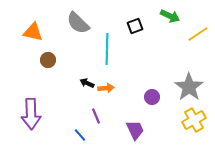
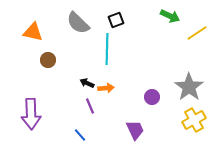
black square: moved 19 px left, 6 px up
yellow line: moved 1 px left, 1 px up
purple line: moved 6 px left, 10 px up
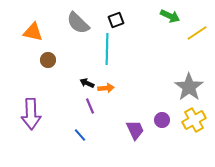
purple circle: moved 10 px right, 23 px down
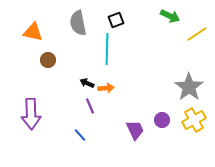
gray semicircle: rotated 35 degrees clockwise
yellow line: moved 1 px down
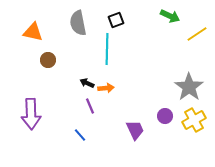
purple circle: moved 3 px right, 4 px up
